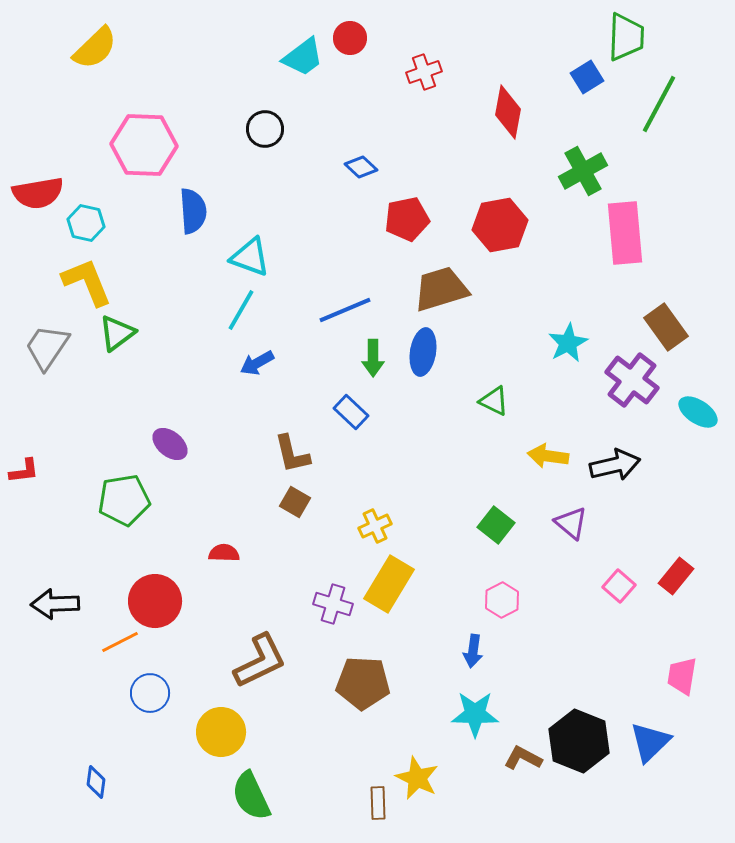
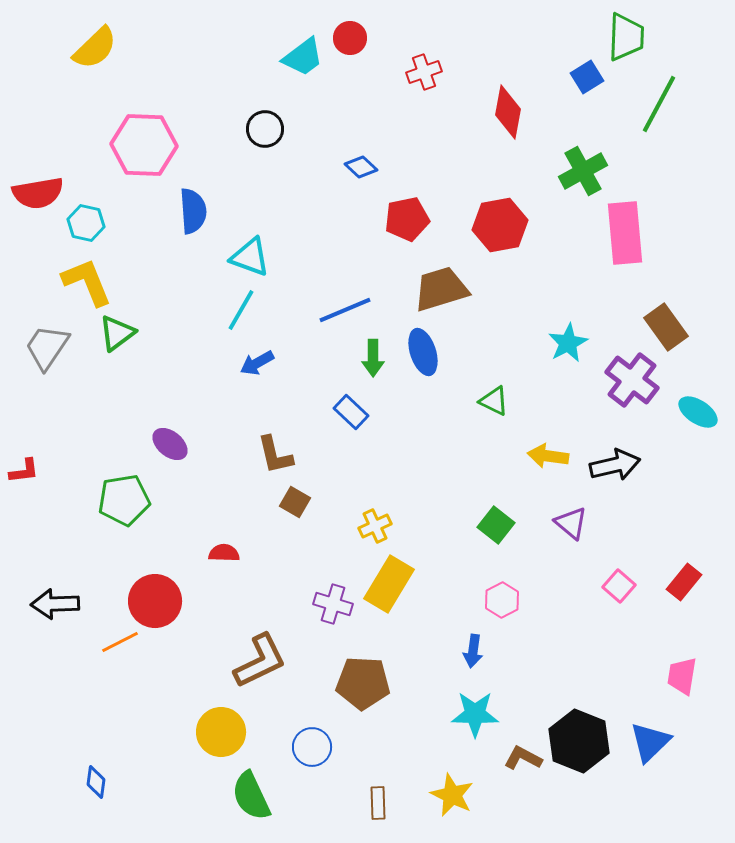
blue ellipse at (423, 352): rotated 27 degrees counterclockwise
brown L-shape at (292, 454): moved 17 px left, 1 px down
red rectangle at (676, 576): moved 8 px right, 6 px down
blue circle at (150, 693): moved 162 px right, 54 px down
yellow star at (417, 778): moved 35 px right, 17 px down
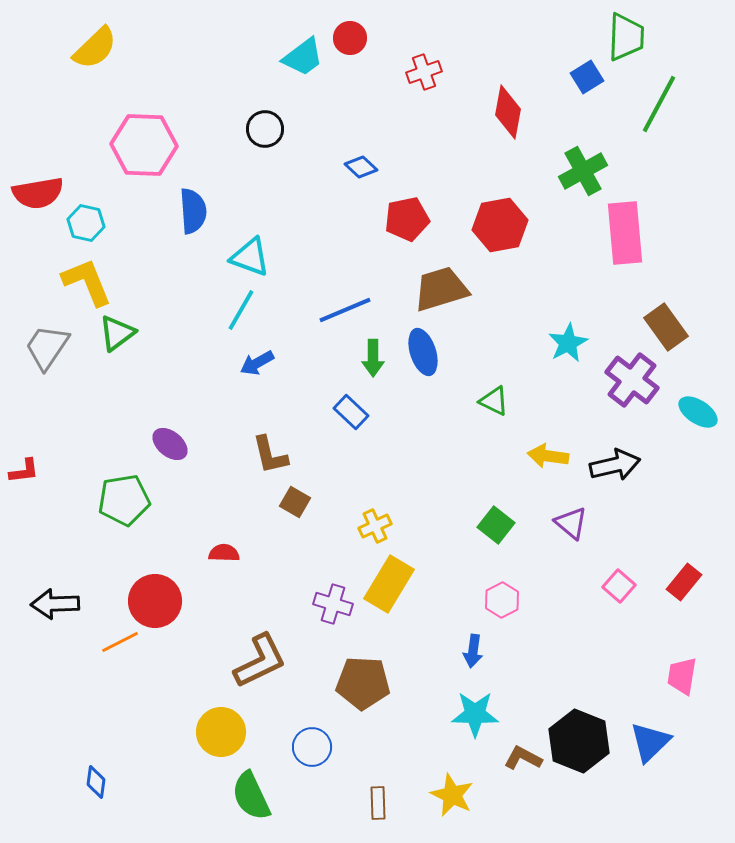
brown L-shape at (275, 455): moved 5 px left
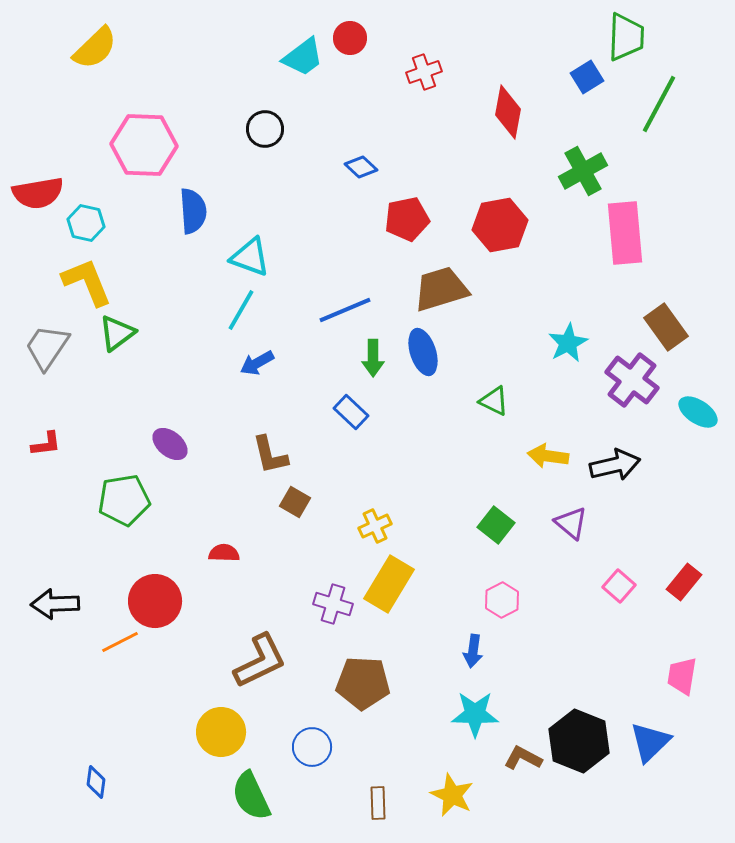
red L-shape at (24, 471): moved 22 px right, 27 px up
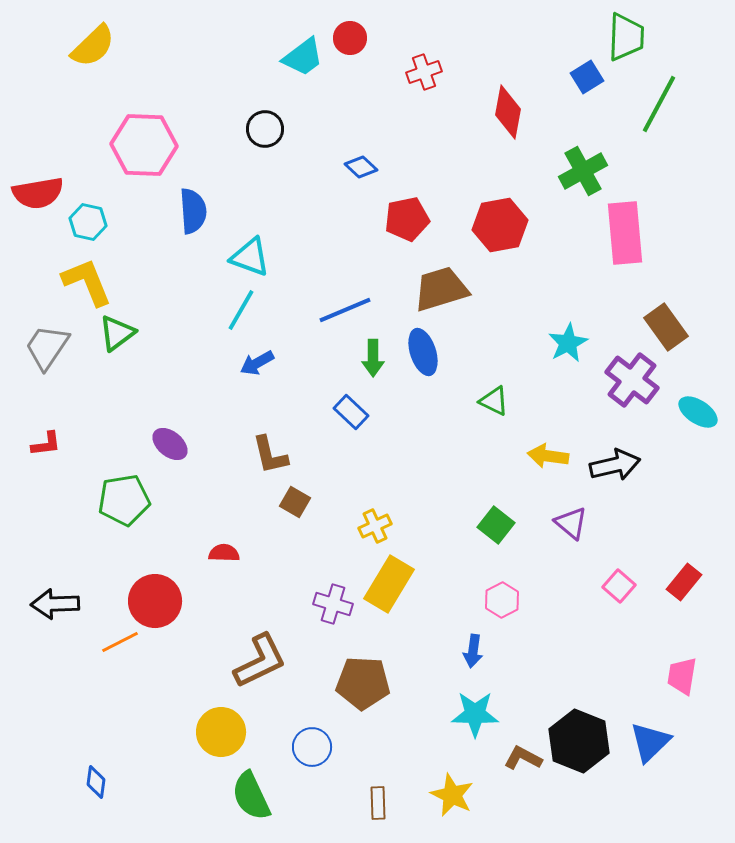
yellow semicircle at (95, 48): moved 2 px left, 2 px up
cyan hexagon at (86, 223): moved 2 px right, 1 px up
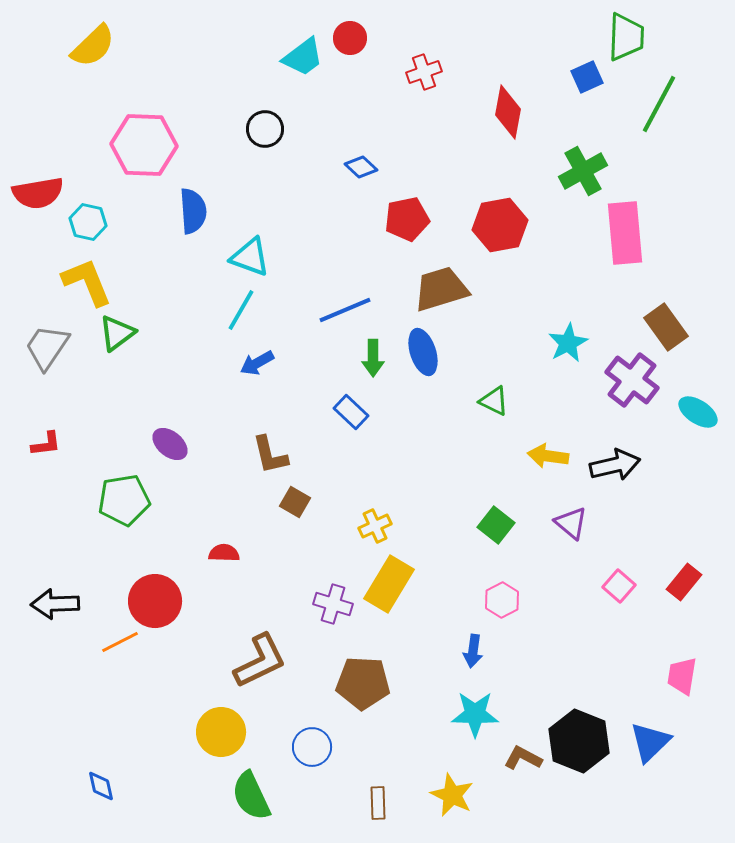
blue square at (587, 77): rotated 8 degrees clockwise
blue diamond at (96, 782): moved 5 px right, 4 px down; rotated 20 degrees counterclockwise
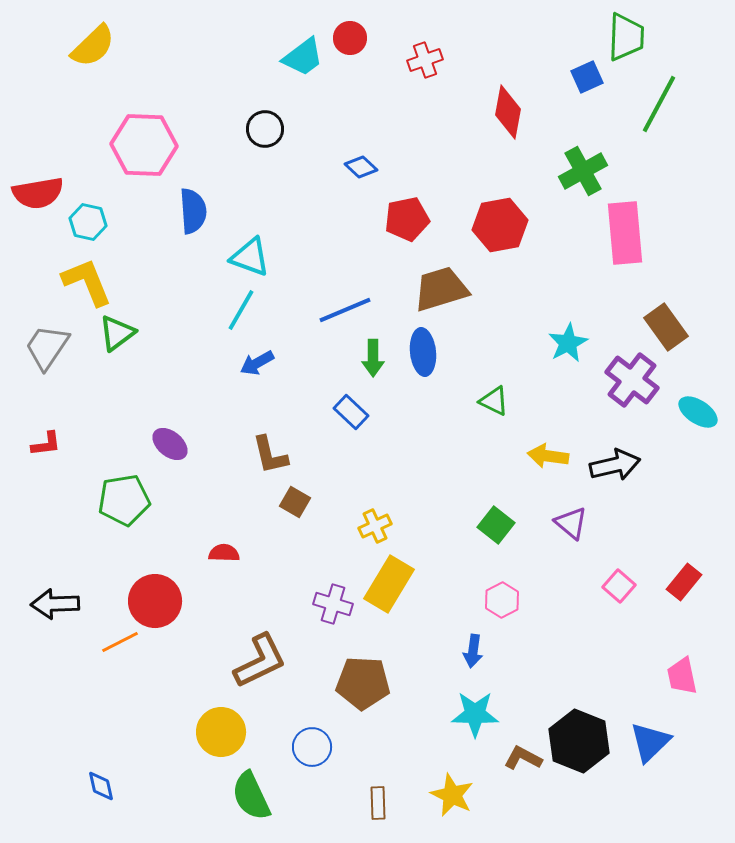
red cross at (424, 72): moved 1 px right, 12 px up
blue ellipse at (423, 352): rotated 12 degrees clockwise
pink trapezoid at (682, 676): rotated 21 degrees counterclockwise
